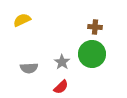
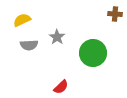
brown cross: moved 20 px right, 13 px up
green circle: moved 1 px right, 1 px up
gray star: moved 5 px left, 25 px up
gray semicircle: moved 23 px up
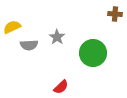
yellow semicircle: moved 10 px left, 7 px down
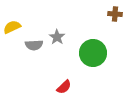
gray semicircle: moved 5 px right
red semicircle: moved 3 px right
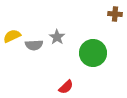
yellow semicircle: moved 9 px down
red semicircle: moved 2 px right
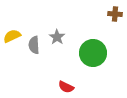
gray semicircle: rotated 90 degrees clockwise
red semicircle: rotated 70 degrees clockwise
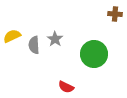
gray star: moved 2 px left, 2 px down
green circle: moved 1 px right, 1 px down
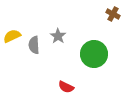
brown cross: moved 2 px left; rotated 24 degrees clockwise
gray star: moved 3 px right, 3 px up
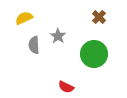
brown cross: moved 14 px left, 3 px down; rotated 16 degrees clockwise
yellow semicircle: moved 12 px right, 18 px up
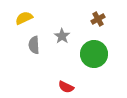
brown cross: moved 1 px left, 2 px down; rotated 16 degrees clockwise
gray star: moved 4 px right
